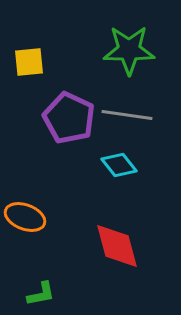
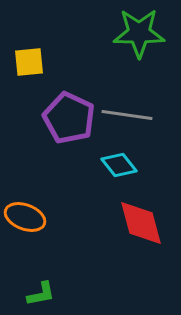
green star: moved 10 px right, 17 px up
red diamond: moved 24 px right, 23 px up
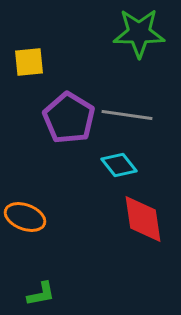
purple pentagon: rotated 6 degrees clockwise
red diamond: moved 2 px right, 4 px up; rotated 6 degrees clockwise
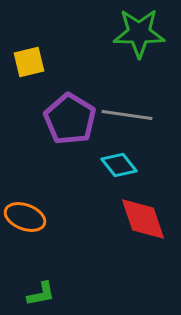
yellow square: rotated 8 degrees counterclockwise
purple pentagon: moved 1 px right, 1 px down
red diamond: rotated 10 degrees counterclockwise
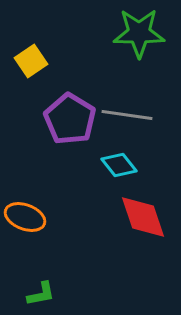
yellow square: moved 2 px right, 1 px up; rotated 20 degrees counterclockwise
red diamond: moved 2 px up
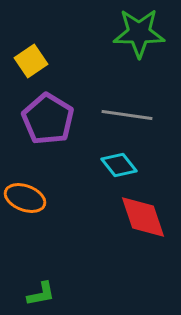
purple pentagon: moved 22 px left
orange ellipse: moved 19 px up
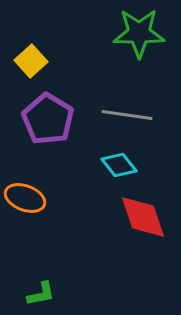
yellow square: rotated 8 degrees counterclockwise
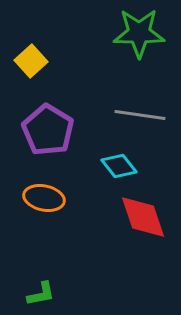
gray line: moved 13 px right
purple pentagon: moved 11 px down
cyan diamond: moved 1 px down
orange ellipse: moved 19 px right; rotated 9 degrees counterclockwise
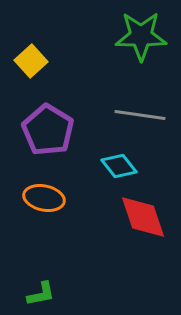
green star: moved 2 px right, 3 px down
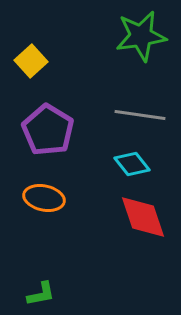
green star: rotated 9 degrees counterclockwise
cyan diamond: moved 13 px right, 2 px up
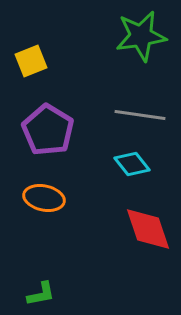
yellow square: rotated 20 degrees clockwise
red diamond: moved 5 px right, 12 px down
